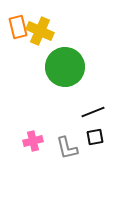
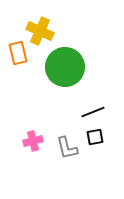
orange rectangle: moved 26 px down
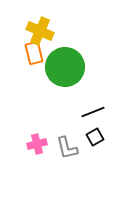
orange rectangle: moved 16 px right
black square: rotated 18 degrees counterclockwise
pink cross: moved 4 px right, 3 px down
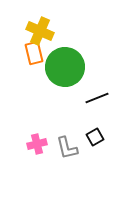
black line: moved 4 px right, 14 px up
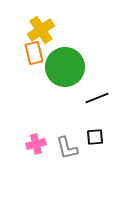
yellow cross: moved 1 px right, 1 px up; rotated 32 degrees clockwise
black square: rotated 24 degrees clockwise
pink cross: moved 1 px left
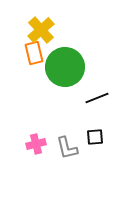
yellow cross: rotated 8 degrees counterclockwise
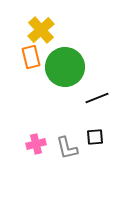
orange rectangle: moved 3 px left, 4 px down
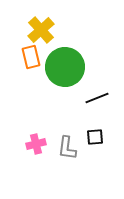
gray L-shape: rotated 20 degrees clockwise
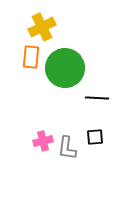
yellow cross: moved 1 px right, 3 px up; rotated 16 degrees clockwise
orange rectangle: rotated 20 degrees clockwise
green circle: moved 1 px down
black line: rotated 25 degrees clockwise
pink cross: moved 7 px right, 3 px up
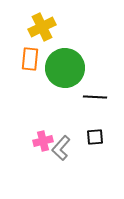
orange rectangle: moved 1 px left, 2 px down
black line: moved 2 px left, 1 px up
gray L-shape: moved 6 px left; rotated 35 degrees clockwise
